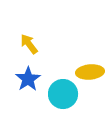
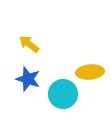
yellow arrow: rotated 15 degrees counterclockwise
blue star: rotated 20 degrees counterclockwise
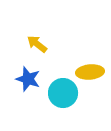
yellow arrow: moved 8 px right
cyan circle: moved 1 px up
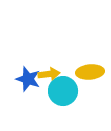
yellow arrow: moved 12 px right, 30 px down; rotated 135 degrees clockwise
cyan circle: moved 2 px up
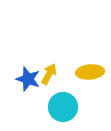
yellow arrow: rotated 55 degrees counterclockwise
cyan circle: moved 16 px down
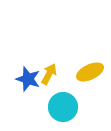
yellow ellipse: rotated 20 degrees counterclockwise
